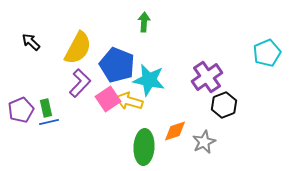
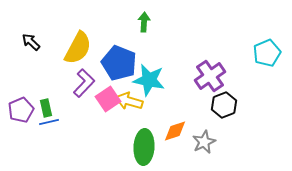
blue pentagon: moved 2 px right, 2 px up
purple cross: moved 3 px right, 1 px up
purple L-shape: moved 4 px right
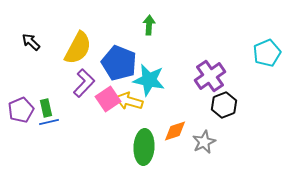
green arrow: moved 5 px right, 3 px down
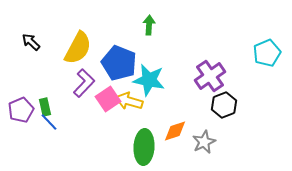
green rectangle: moved 1 px left, 1 px up
blue line: rotated 60 degrees clockwise
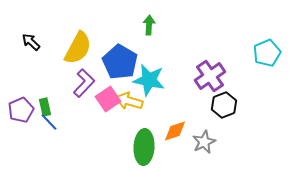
blue pentagon: moved 1 px right, 1 px up; rotated 8 degrees clockwise
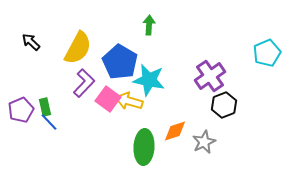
pink square: rotated 20 degrees counterclockwise
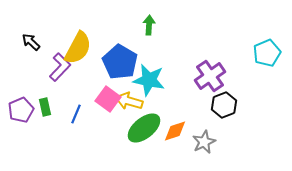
purple L-shape: moved 24 px left, 16 px up
blue line: moved 27 px right, 8 px up; rotated 66 degrees clockwise
green ellipse: moved 19 px up; rotated 48 degrees clockwise
